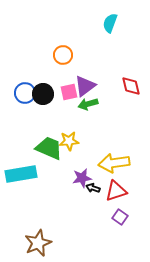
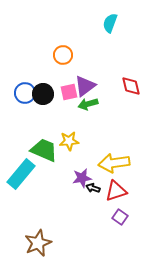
green trapezoid: moved 5 px left, 2 px down
cyan rectangle: rotated 40 degrees counterclockwise
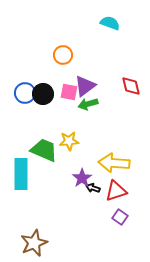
cyan semicircle: rotated 90 degrees clockwise
pink square: rotated 24 degrees clockwise
yellow arrow: rotated 12 degrees clockwise
cyan rectangle: rotated 40 degrees counterclockwise
purple star: rotated 24 degrees counterclockwise
brown star: moved 4 px left
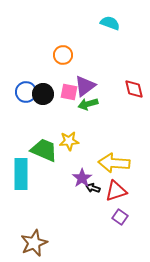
red diamond: moved 3 px right, 3 px down
blue circle: moved 1 px right, 1 px up
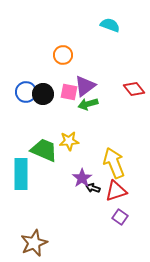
cyan semicircle: moved 2 px down
red diamond: rotated 25 degrees counterclockwise
yellow arrow: rotated 64 degrees clockwise
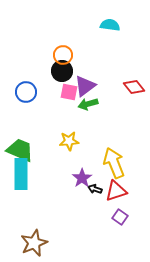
cyan semicircle: rotated 12 degrees counterclockwise
red diamond: moved 2 px up
black circle: moved 19 px right, 23 px up
green trapezoid: moved 24 px left
black arrow: moved 2 px right, 1 px down
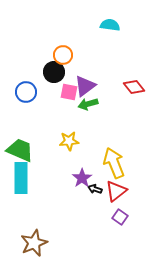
black circle: moved 8 px left, 1 px down
cyan rectangle: moved 4 px down
red triangle: rotated 20 degrees counterclockwise
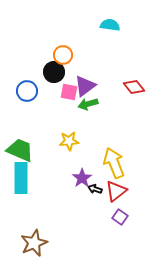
blue circle: moved 1 px right, 1 px up
